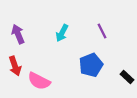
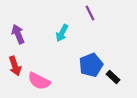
purple line: moved 12 px left, 18 px up
black rectangle: moved 14 px left
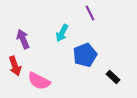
purple arrow: moved 5 px right, 5 px down
blue pentagon: moved 6 px left, 10 px up
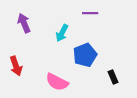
purple line: rotated 63 degrees counterclockwise
purple arrow: moved 1 px right, 16 px up
red arrow: moved 1 px right
black rectangle: rotated 24 degrees clockwise
pink semicircle: moved 18 px right, 1 px down
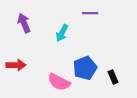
blue pentagon: moved 13 px down
red arrow: moved 1 px up; rotated 72 degrees counterclockwise
pink semicircle: moved 2 px right
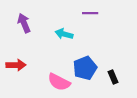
cyan arrow: moved 2 px right, 1 px down; rotated 78 degrees clockwise
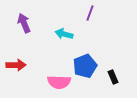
purple line: rotated 70 degrees counterclockwise
blue pentagon: moved 2 px up
pink semicircle: rotated 25 degrees counterclockwise
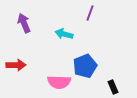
black rectangle: moved 10 px down
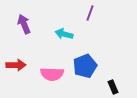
purple arrow: moved 1 px down
pink semicircle: moved 7 px left, 8 px up
